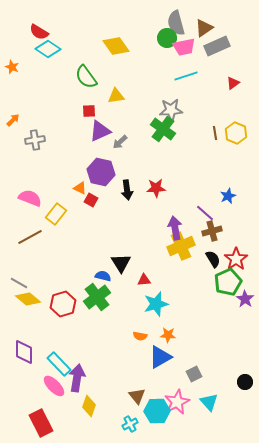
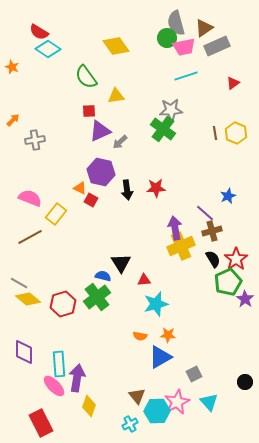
cyan rectangle at (59, 364): rotated 40 degrees clockwise
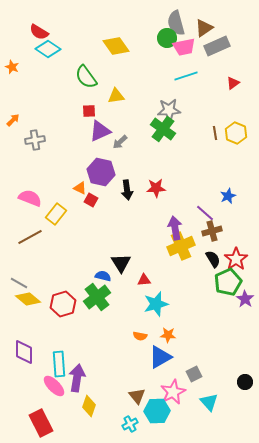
gray star at (171, 110): moved 2 px left
pink star at (177, 402): moved 4 px left, 10 px up
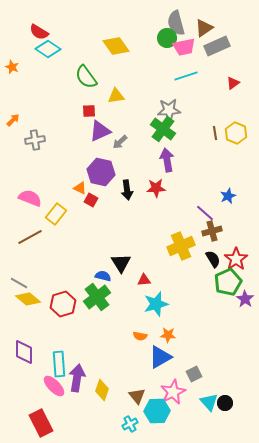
purple arrow at (175, 228): moved 8 px left, 68 px up
black circle at (245, 382): moved 20 px left, 21 px down
yellow diamond at (89, 406): moved 13 px right, 16 px up
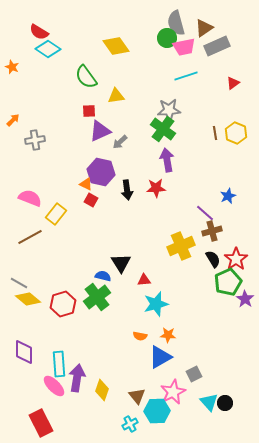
orange triangle at (80, 188): moved 6 px right, 4 px up
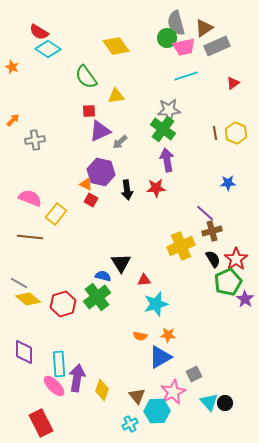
blue star at (228, 196): moved 13 px up; rotated 21 degrees clockwise
brown line at (30, 237): rotated 35 degrees clockwise
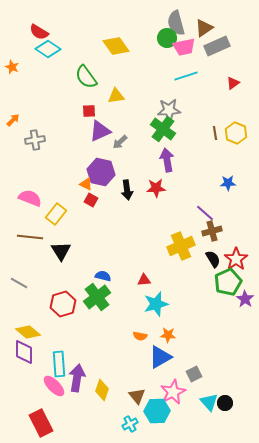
black triangle at (121, 263): moved 60 px left, 12 px up
yellow diamond at (28, 299): moved 33 px down
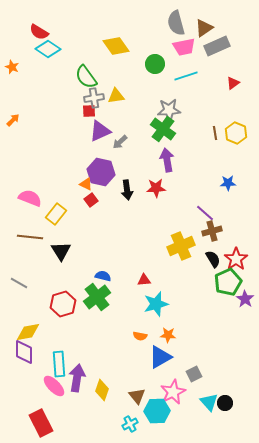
green circle at (167, 38): moved 12 px left, 26 px down
gray cross at (35, 140): moved 59 px right, 42 px up
red square at (91, 200): rotated 24 degrees clockwise
yellow diamond at (28, 332): rotated 50 degrees counterclockwise
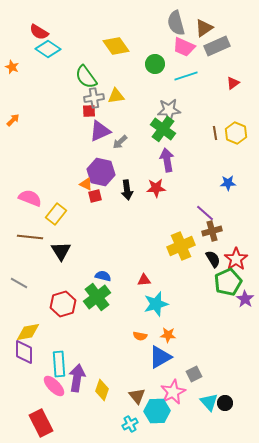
pink trapezoid at (184, 47): rotated 35 degrees clockwise
red square at (91, 200): moved 4 px right, 4 px up; rotated 24 degrees clockwise
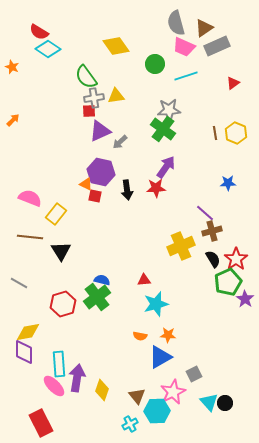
purple arrow at (167, 160): moved 1 px left, 7 px down; rotated 45 degrees clockwise
red square at (95, 196): rotated 24 degrees clockwise
blue semicircle at (103, 276): moved 1 px left, 4 px down
